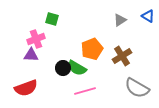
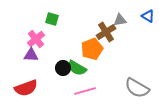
gray triangle: rotated 24 degrees clockwise
pink cross: rotated 18 degrees counterclockwise
brown cross: moved 16 px left, 24 px up
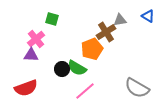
black circle: moved 1 px left, 1 px down
pink line: rotated 25 degrees counterclockwise
